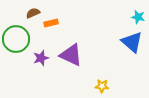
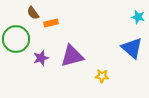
brown semicircle: rotated 104 degrees counterclockwise
blue triangle: moved 6 px down
purple triangle: moved 1 px right, 1 px down; rotated 40 degrees counterclockwise
yellow star: moved 10 px up
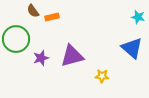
brown semicircle: moved 2 px up
orange rectangle: moved 1 px right, 6 px up
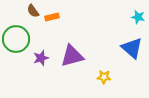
yellow star: moved 2 px right, 1 px down
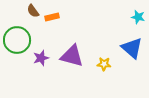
green circle: moved 1 px right, 1 px down
purple triangle: rotated 30 degrees clockwise
yellow star: moved 13 px up
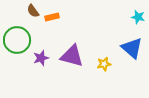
yellow star: rotated 16 degrees counterclockwise
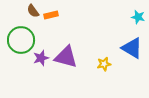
orange rectangle: moved 1 px left, 2 px up
green circle: moved 4 px right
blue triangle: rotated 10 degrees counterclockwise
purple triangle: moved 6 px left, 1 px down
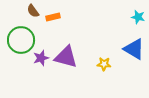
orange rectangle: moved 2 px right, 2 px down
blue triangle: moved 2 px right, 1 px down
yellow star: rotated 16 degrees clockwise
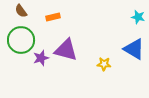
brown semicircle: moved 12 px left
purple triangle: moved 7 px up
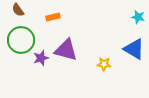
brown semicircle: moved 3 px left, 1 px up
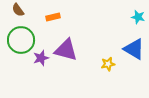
yellow star: moved 4 px right; rotated 16 degrees counterclockwise
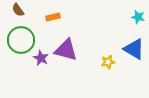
purple star: rotated 28 degrees counterclockwise
yellow star: moved 2 px up
